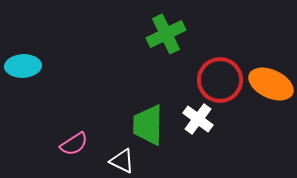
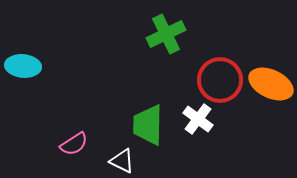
cyan ellipse: rotated 8 degrees clockwise
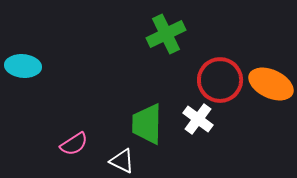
green trapezoid: moved 1 px left, 1 px up
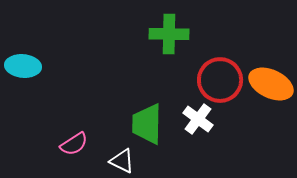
green cross: moved 3 px right; rotated 27 degrees clockwise
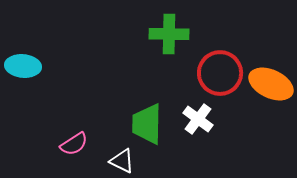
red circle: moved 7 px up
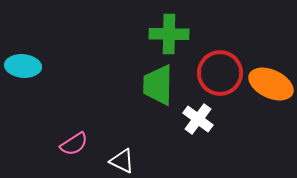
green trapezoid: moved 11 px right, 39 px up
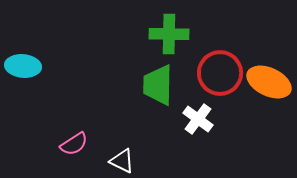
orange ellipse: moved 2 px left, 2 px up
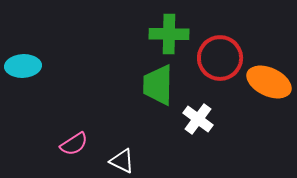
cyan ellipse: rotated 8 degrees counterclockwise
red circle: moved 15 px up
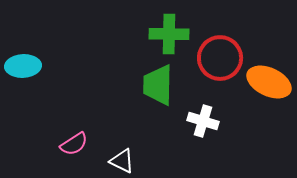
white cross: moved 5 px right, 2 px down; rotated 20 degrees counterclockwise
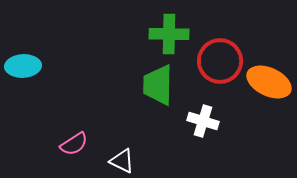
red circle: moved 3 px down
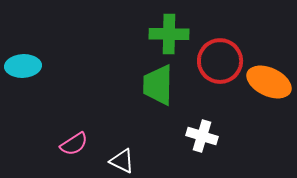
white cross: moved 1 px left, 15 px down
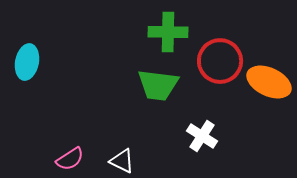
green cross: moved 1 px left, 2 px up
cyan ellipse: moved 4 px right, 4 px up; rotated 76 degrees counterclockwise
green trapezoid: rotated 84 degrees counterclockwise
white cross: rotated 16 degrees clockwise
pink semicircle: moved 4 px left, 15 px down
